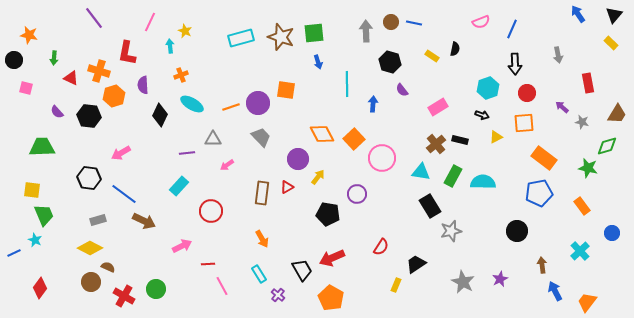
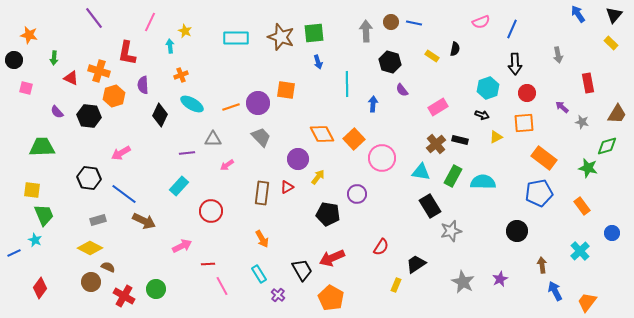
cyan rectangle at (241, 38): moved 5 px left; rotated 15 degrees clockwise
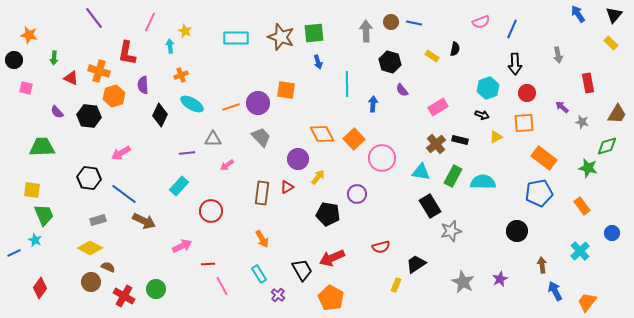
red semicircle at (381, 247): rotated 42 degrees clockwise
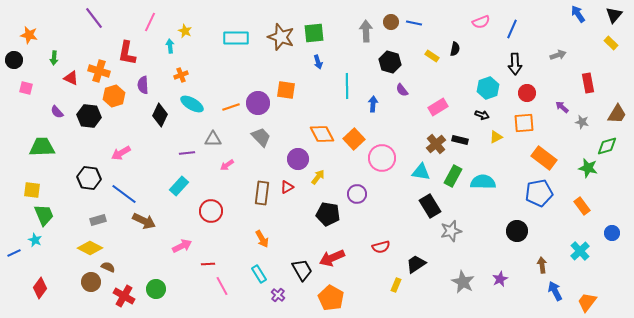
gray arrow at (558, 55): rotated 98 degrees counterclockwise
cyan line at (347, 84): moved 2 px down
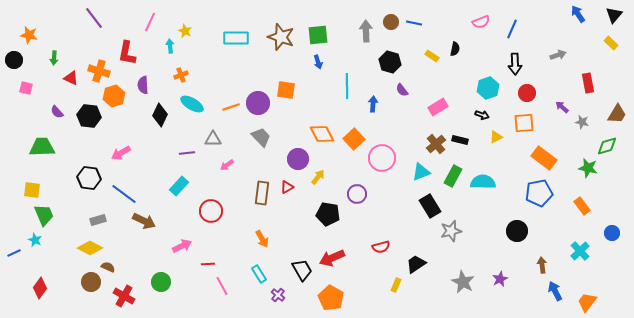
green square at (314, 33): moved 4 px right, 2 px down
cyan triangle at (421, 172): rotated 30 degrees counterclockwise
green circle at (156, 289): moved 5 px right, 7 px up
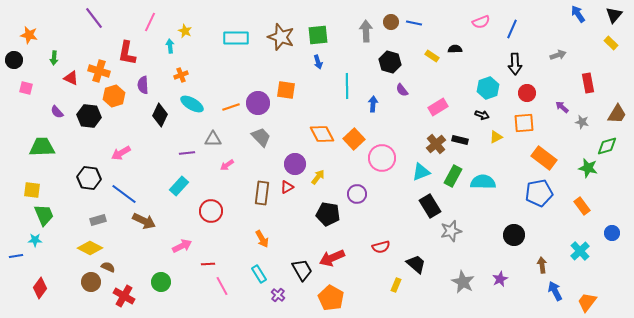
black semicircle at (455, 49): rotated 104 degrees counterclockwise
purple circle at (298, 159): moved 3 px left, 5 px down
black circle at (517, 231): moved 3 px left, 4 px down
cyan star at (35, 240): rotated 24 degrees counterclockwise
blue line at (14, 253): moved 2 px right, 3 px down; rotated 16 degrees clockwise
black trapezoid at (416, 264): rotated 75 degrees clockwise
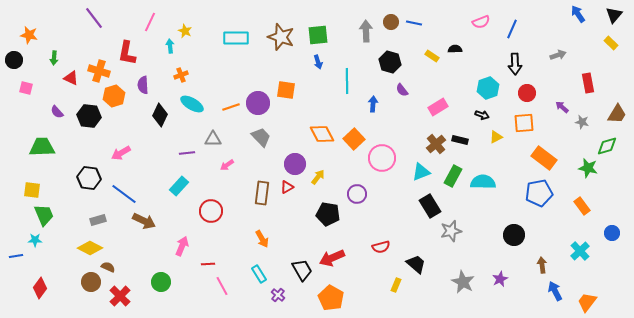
cyan line at (347, 86): moved 5 px up
pink arrow at (182, 246): rotated 42 degrees counterclockwise
red cross at (124, 296): moved 4 px left; rotated 15 degrees clockwise
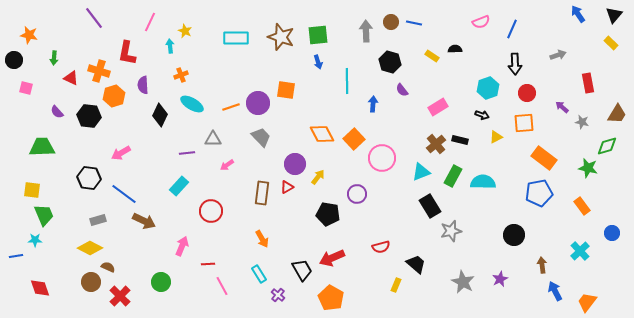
red diamond at (40, 288): rotated 55 degrees counterclockwise
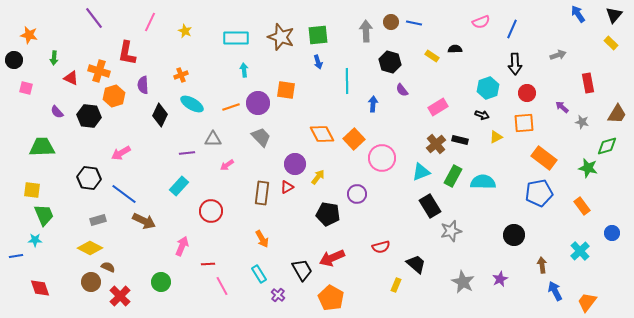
cyan arrow at (170, 46): moved 74 px right, 24 px down
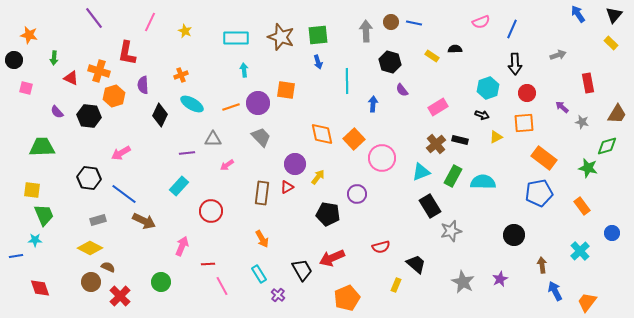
orange diamond at (322, 134): rotated 15 degrees clockwise
orange pentagon at (331, 298): moved 16 px right; rotated 20 degrees clockwise
